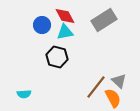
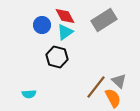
cyan triangle: rotated 24 degrees counterclockwise
cyan semicircle: moved 5 px right
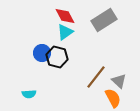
blue circle: moved 28 px down
brown line: moved 10 px up
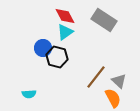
gray rectangle: rotated 65 degrees clockwise
blue circle: moved 1 px right, 5 px up
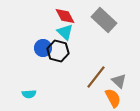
gray rectangle: rotated 10 degrees clockwise
cyan triangle: rotated 42 degrees counterclockwise
black hexagon: moved 1 px right, 6 px up
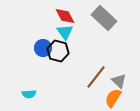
gray rectangle: moved 2 px up
cyan triangle: rotated 12 degrees clockwise
orange semicircle: rotated 120 degrees counterclockwise
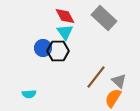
black hexagon: rotated 15 degrees counterclockwise
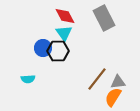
gray rectangle: rotated 20 degrees clockwise
cyan triangle: moved 1 px left, 1 px down
brown line: moved 1 px right, 2 px down
gray triangle: moved 1 px left, 1 px down; rotated 49 degrees counterclockwise
cyan semicircle: moved 1 px left, 15 px up
orange semicircle: moved 1 px up
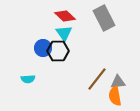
red diamond: rotated 20 degrees counterclockwise
orange semicircle: moved 2 px right, 1 px up; rotated 42 degrees counterclockwise
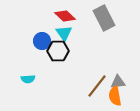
blue circle: moved 1 px left, 7 px up
brown line: moved 7 px down
